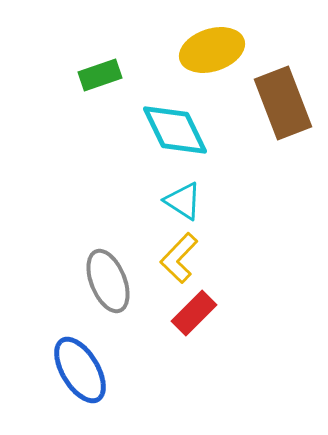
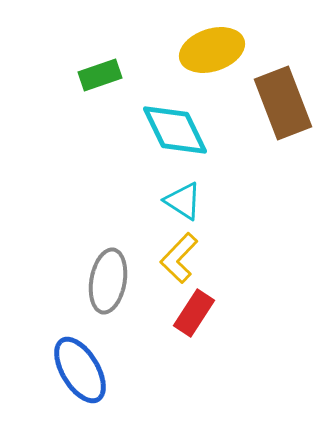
gray ellipse: rotated 32 degrees clockwise
red rectangle: rotated 12 degrees counterclockwise
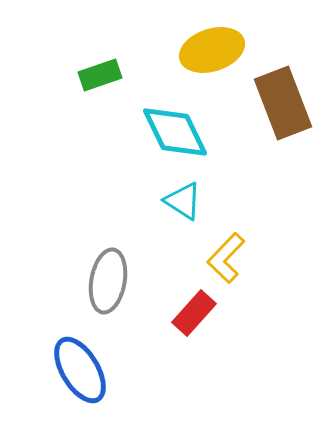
cyan diamond: moved 2 px down
yellow L-shape: moved 47 px right
red rectangle: rotated 9 degrees clockwise
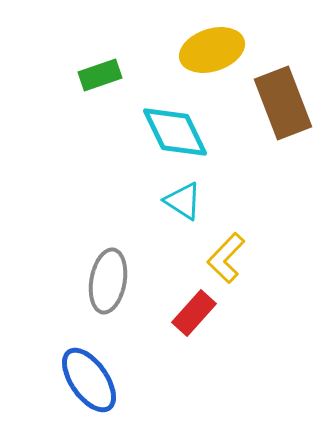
blue ellipse: moved 9 px right, 10 px down; rotated 4 degrees counterclockwise
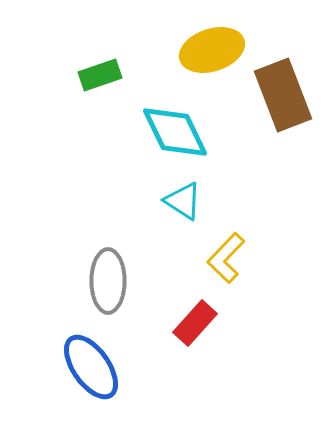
brown rectangle: moved 8 px up
gray ellipse: rotated 10 degrees counterclockwise
red rectangle: moved 1 px right, 10 px down
blue ellipse: moved 2 px right, 13 px up
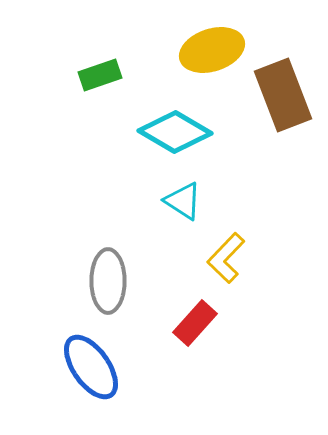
cyan diamond: rotated 34 degrees counterclockwise
